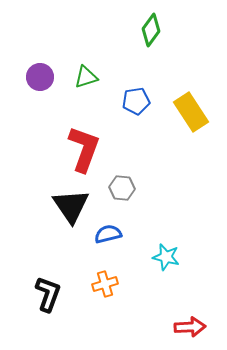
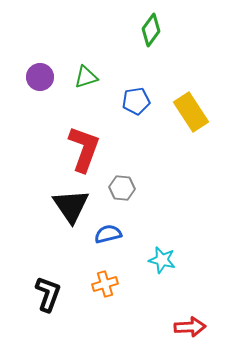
cyan star: moved 4 px left, 3 px down
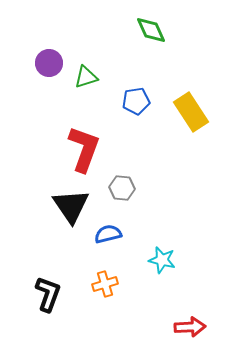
green diamond: rotated 60 degrees counterclockwise
purple circle: moved 9 px right, 14 px up
